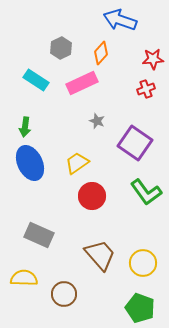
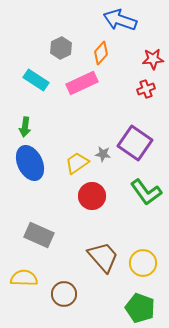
gray star: moved 6 px right, 33 px down; rotated 14 degrees counterclockwise
brown trapezoid: moved 3 px right, 2 px down
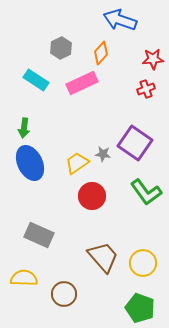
green arrow: moved 1 px left, 1 px down
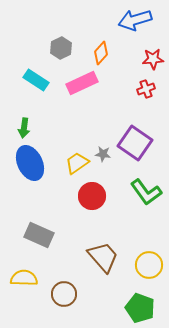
blue arrow: moved 15 px right; rotated 36 degrees counterclockwise
yellow circle: moved 6 px right, 2 px down
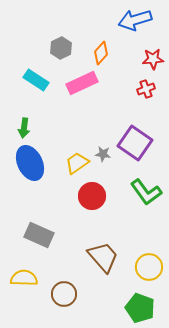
yellow circle: moved 2 px down
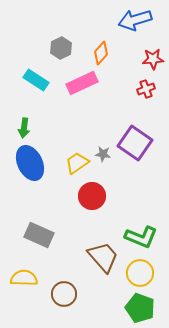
green L-shape: moved 5 px left, 45 px down; rotated 32 degrees counterclockwise
yellow circle: moved 9 px left, 6 px down
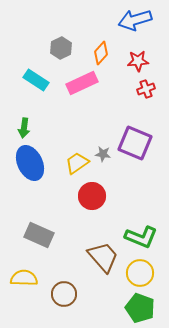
red star: moved 15 px left, 2 px down
purple square: rotated 12 degrees counterclockwise
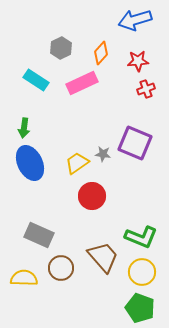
yellow circle: moved 2 px right, 1 px up
brown circle: moved 3 px left, 26 px up
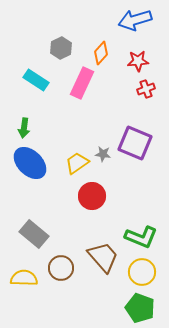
pink rectangle: rotated 40 degrees counterclockwise
blue ellipse: rotated 20 degrees counterclockwise
gray rectangle: moved 5 px left, 1 px up; rotated 16 degrees clockwise
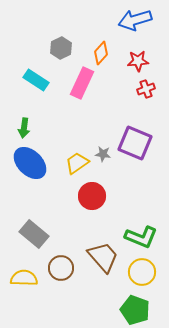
green pentagon: moved 5 px left, 2 px down
